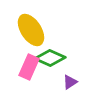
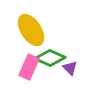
purple triangle: moved 14 px up; rotated 42 degrees counterclockwise
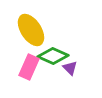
green diamond: moved 3 px right, 2 px up
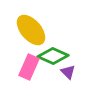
yellow ellipse: rotated 8 degrees counterclockwise
purple triangle: moved 2 px left, 4 px down
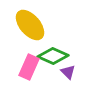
yellow ellipse: moved 1 px left, 5 px up
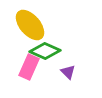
green diamond: moved 8 px left, 5 px up
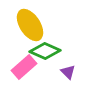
yellow ellipse: rotated 8 degrees clockwise
pink rectangle: moved 5 px left; rotated 25 degrees clockwise
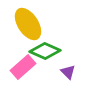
yellow ellipse: moved 2 px left, 1 px up
pink rectangle: moved 1 px left
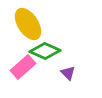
purple triangle: moved 1 px down
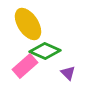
pink rectangle: moved 2 px right, 1 px up
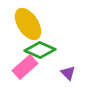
green diamond: moved 5 px left, 1 px up
pink rectangle: moved 1 px down
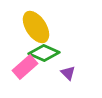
yellow ellipse: moved 8 px right, 3 px down
green diamond: moved 4 px right, 3 px down
